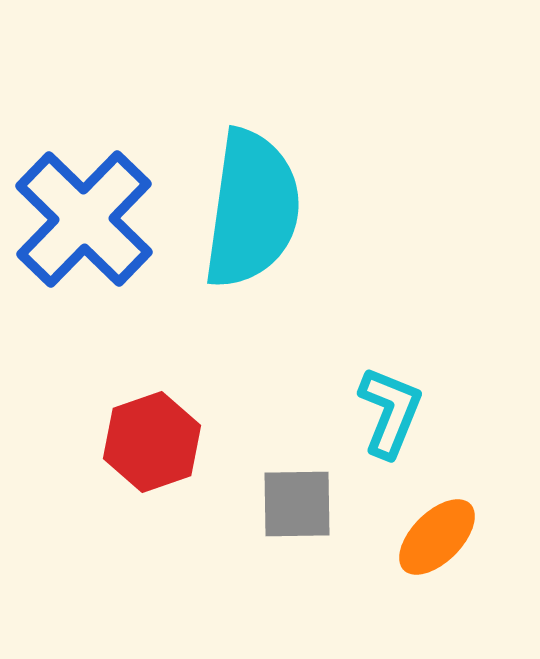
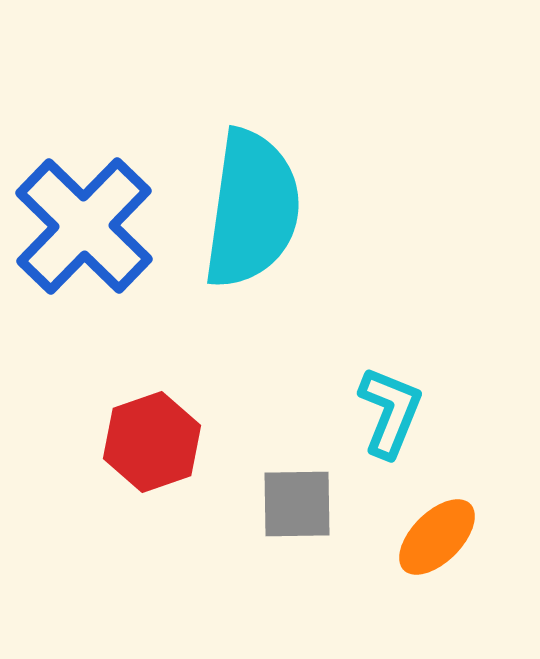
blue cross: moved 7 px down
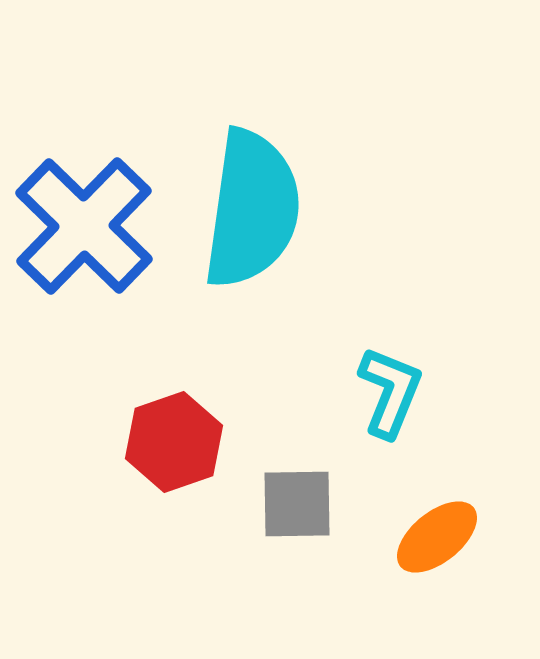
cyan L-shape: moved 20 px up
red hexagon: moved 22 px right
orange ellipse: rotated 6 degrees clockwise
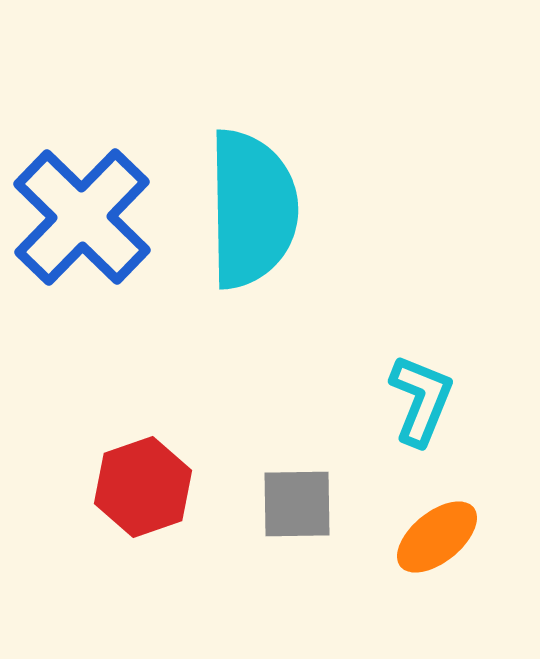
cyan semicircle: rotated 9 degrees counterclockwise
blue cross: moved 2 px left, 9 px up
cyan L-shape: moved 31 px right, 8 px down
red hexagon: moved 31 px left, 45 px down
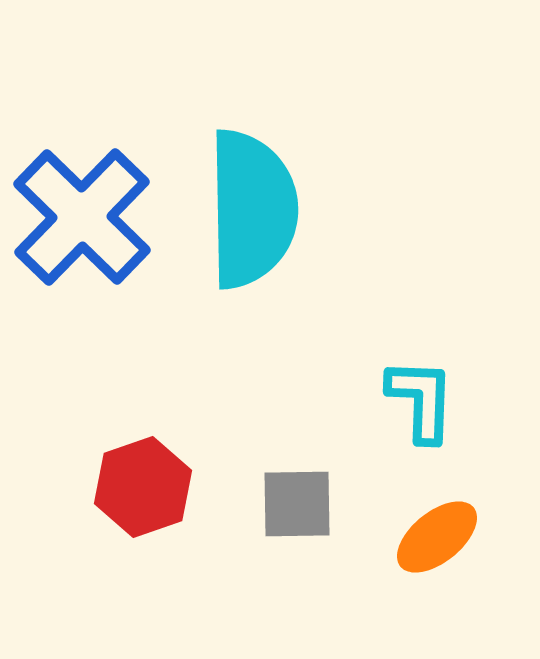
cyan L-shape: rotated 20 degrees counterclockwise
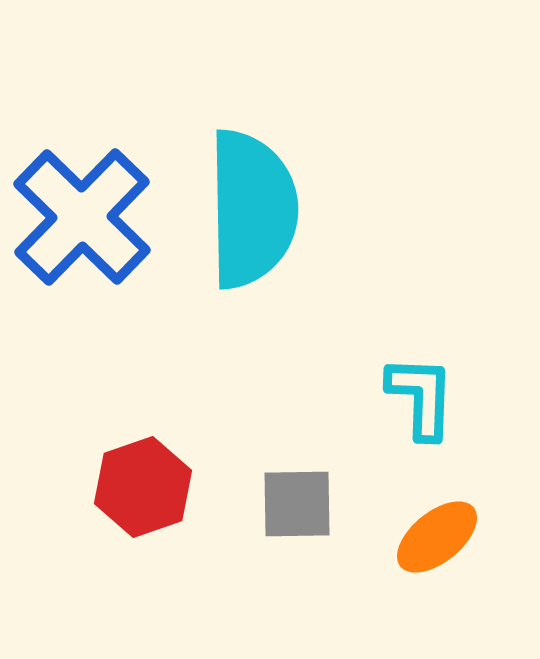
cyan L-shape: moved 3 px up
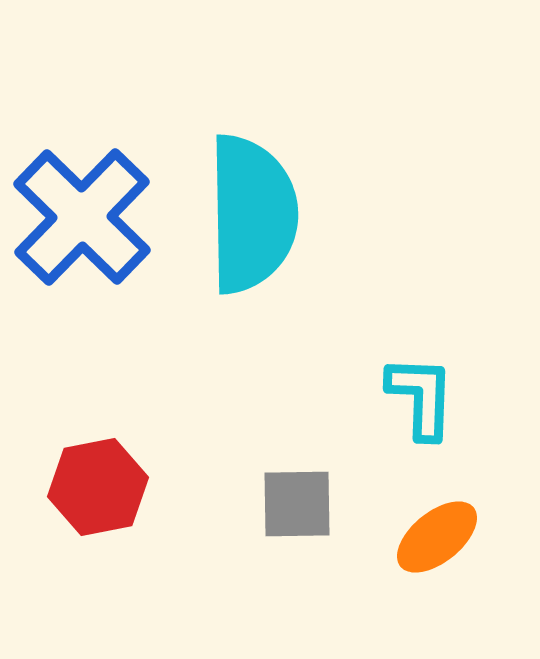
cyan semicircle: moved 5 px down
red hexagon: moved 45 px left; rotated 8 degrees clockwise
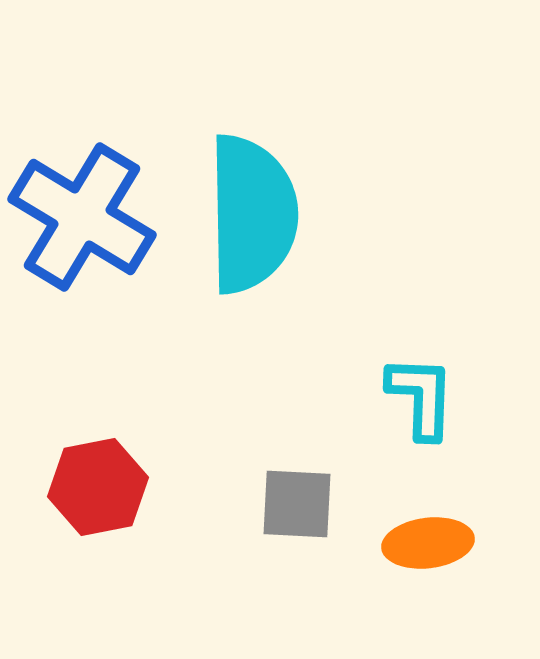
blue cross: rotated 13 degrees counterclockwise
gray square: rotated 4 degrees clockwise
orange ellipse: moved 9 px left, 6 px down; rotated 32 degrees clockwise
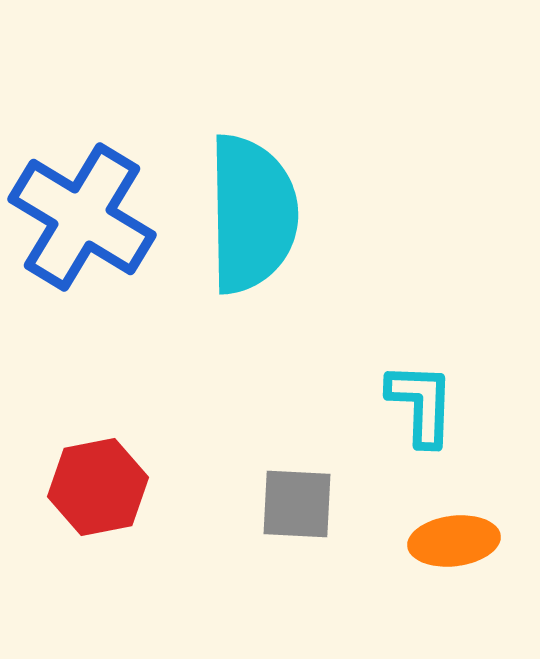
cyan L-shape: moved 7 px down
orange ellipse: moved 26 px right, 2 px up
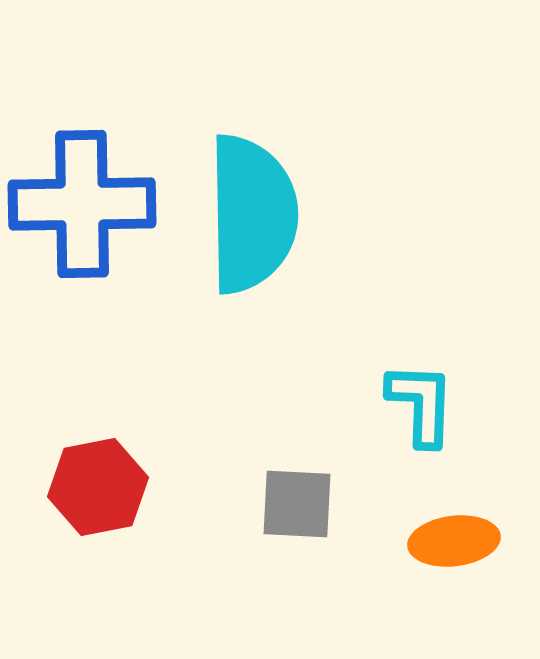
blue cross: moved 13 px up; rotated 32 degrees counterclockwise
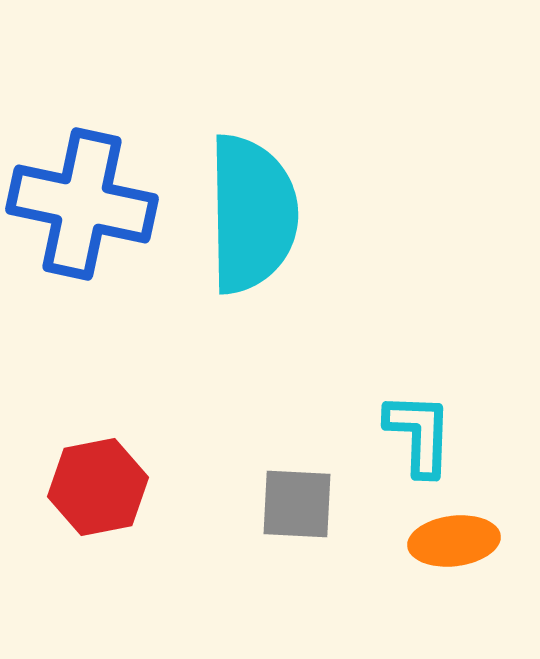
blue cross: rotated 13 degrees clockwise
cyan L-shape: moved 2 px left, 30 px down
